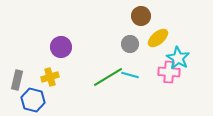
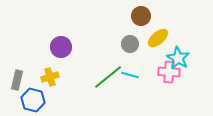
green line: rotated 8 degrees counterclockwise
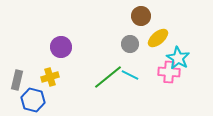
cyan line: rotated 12 degrees clockwise
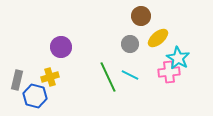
pink cross: rotated 10 degrees counterclockwise
green line: rotated 76 degrees counterclockwise
blue hexagon: moved 2 px right, 4 px up
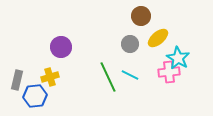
blue hexagon: rotated 20 degrees counterclockwise
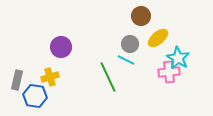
cyan line: moved 4 px left, 15 px up
blue hexagon: rotated 15 degrees clockwise
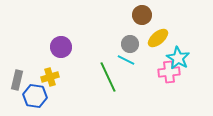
brown circle: moved 1 px right, 1 px up
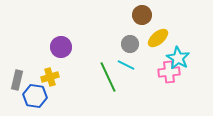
cyan line: moved 5 px down
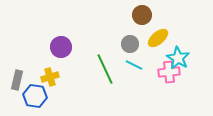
cyan line: moved 8 px right
green line: moved 3 px left, 8 px up
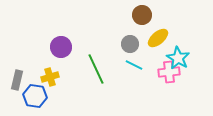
green line: moved 9 px left
